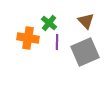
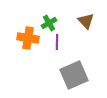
green cross: rotated 21 degrees clockwise
gray square: moved 11 px left, 23 px down
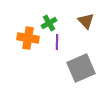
gray square: moved 7 px right, 7 px up
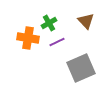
purple line: rotated 63 degrees clockwise
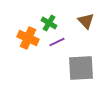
green cross: rotated 28 degrees counterclockwise
orange cross: rotated 15 degrees clockwise
gray square: rotated 20 degrees clockwise
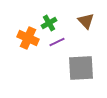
green cross: rotated 28 degrees clockwise
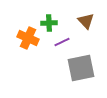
green cross: rotated 28 degrees clockwise
purple line: moved 5 px right
gray square: rotated 8 degrees counterclockwise
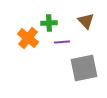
orange cross: rotated 15 degrees clockwise
purple line: rotated 21 degrees clockwise
gray square: moved 3 px right
